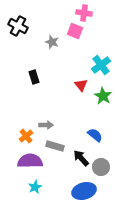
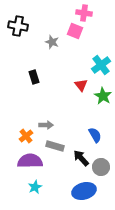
black cross: rotated 18 degrees counterclockwise
blue semicircle: rotated 21 degrees clockwise
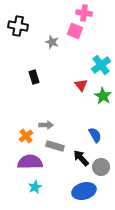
purple semicircle: moved 1 px down
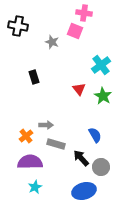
red triangle: moved 2 px left, 4 px down
gray rectangle: moved 1 px right, 2 px up
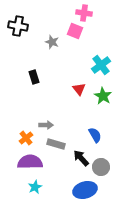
orange cross: moved 2 px down
blue ellipse: moved 1 px right, 1 px up
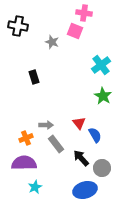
red triangle: moved 34 px down
orange cross: rotated 16 degrees clockwise
gray rectangle: rotated 36 degrees clockwise
purple semicircle: moved 6 px left, 1 px down
gray circle: moved 1 px right, 1 px down
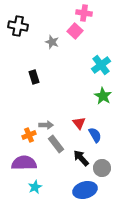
pink square: rotated 21 degrees clockwise
orange cross: moved 3 px right, 3 px up
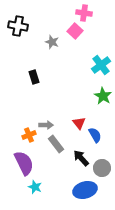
purple semicircle: rotated 65 degrees clockwise
cyan star: rotated 24 degrees counterclockwise
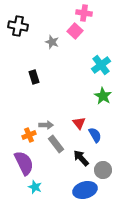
gray circle: moved 1 px right, 2 px down
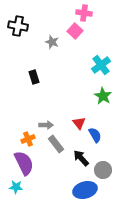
orange cross: moved 1 px left, 4 px down
cyan star: moved 19 px left; rotated 16 degrees counterclockwise
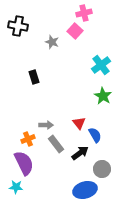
pink cross: rotated 21 degrees counterclockwise
black arrow: moved 1 px left, 5 px up; rotated 96 degrees clockwise
gray circle: moved 1 px left, 1 px up
